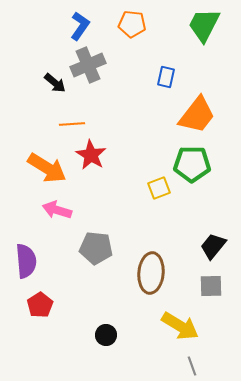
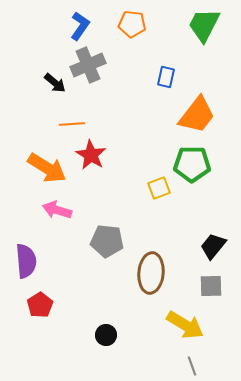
gray pentagon: moved 11 px right, 7 px up
yellow arrow: moved 5 px right, 1 px up
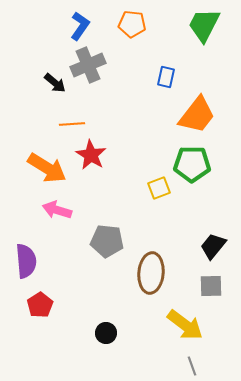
yellow arrow: rotated 6 degrees clockwise
black circle: moved 2 px up
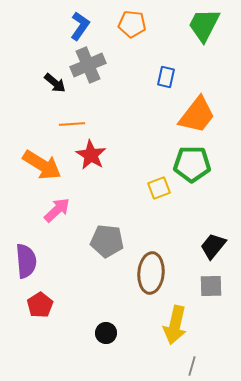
orange arrow: moved 5 px left, 3 px up
pink arrow: rotated 120 degrees clockwise
yellow arrow: moved 10 px left; rotated 66 degrees clockwise
gray line: rotated 36 degrees clockwise
